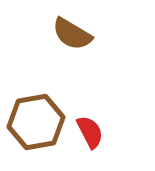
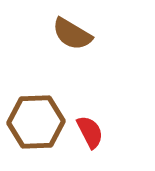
brown hexagon: rotated 8 degrees clockwise
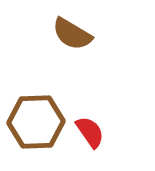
red semicircle: rotated 8 degrees counterclockwise
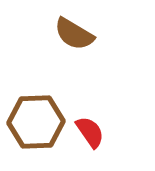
brown semicircle: moved 2 px right
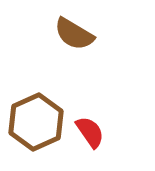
brown hexagon: rotated 22 degrees counterclockwise
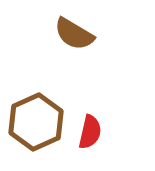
red semicircle: rotated 48 degrees clockwise
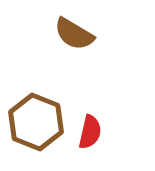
brown hexagon: rotated 14 degrees counterclockwise
